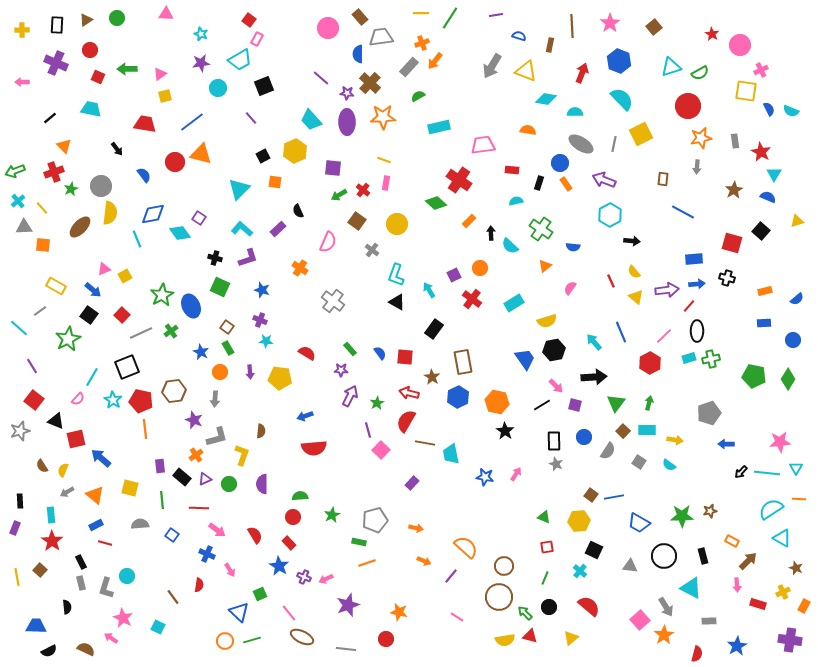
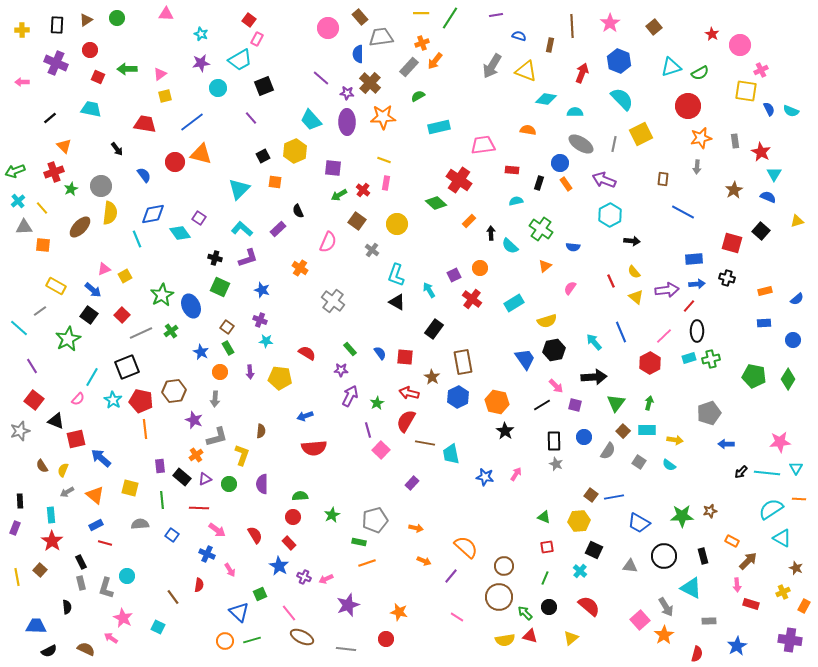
red rectangle at (758, 604): moved 7 px left
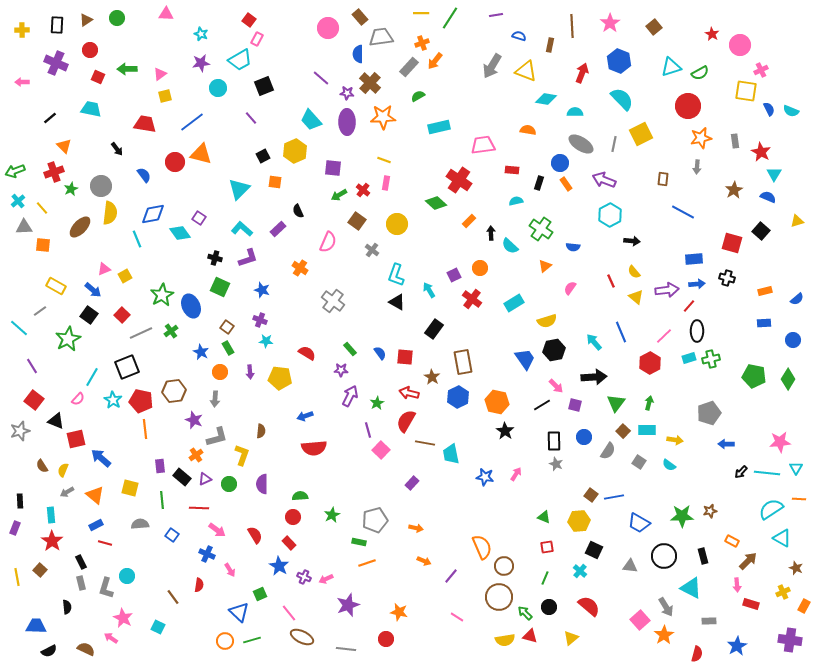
orange semicircle at (466, 547): moved 16 px right; rotated 25 degrees clockwise
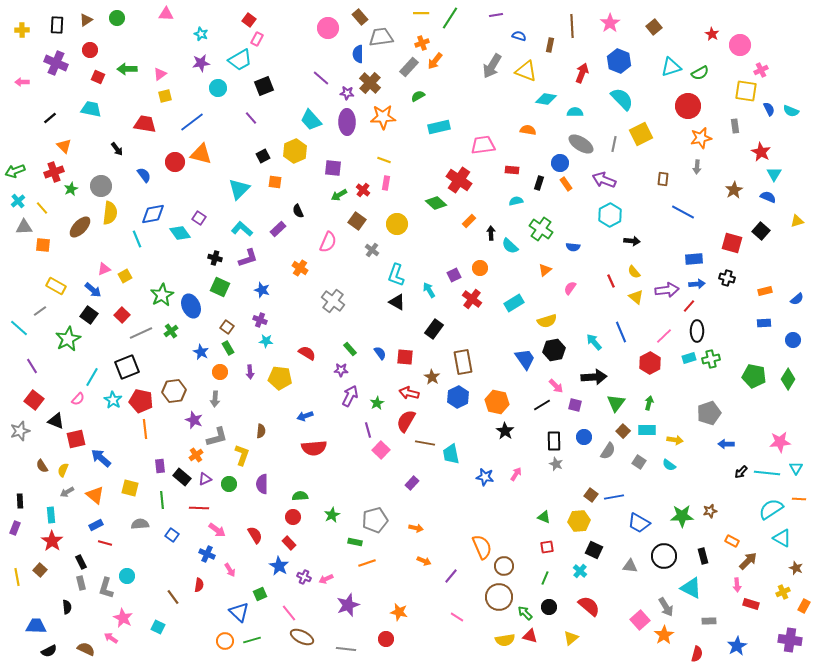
gray rectangle at (735, 141): moved 15 px up
orange triangle at (545, 266): moved 4 px down
green rectangle at (359, 542): moved 4 px left
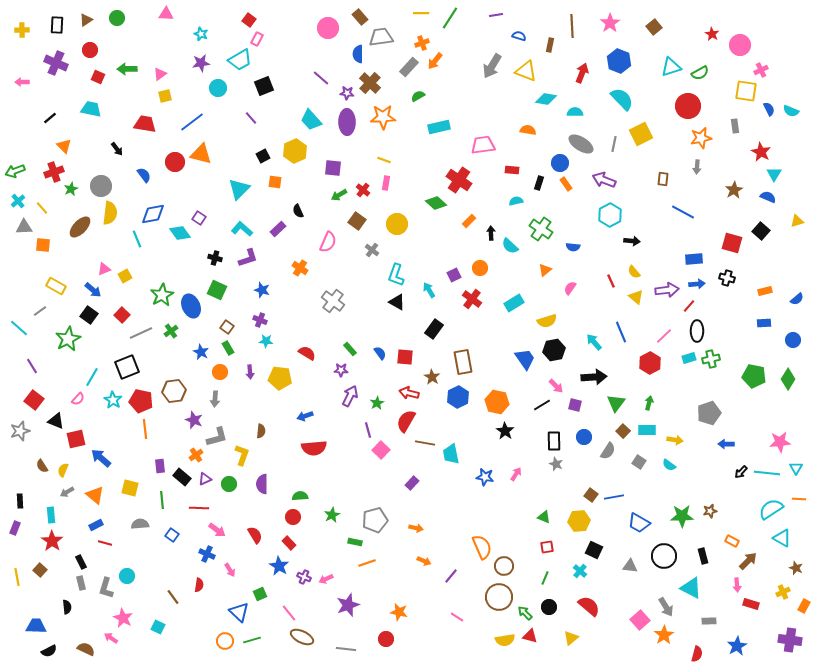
green square at (220, 287): moved 3 px left, 3 px down
